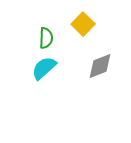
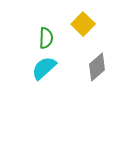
gray diamond: moved 3 px left, 1 px down; rotated 20 degrees counterclockwise
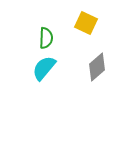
yellow square: moved 3 px right, 1 px up; rotated 20 degrees counterclockwise
cyan semicircle: rotated 8 degrees counterclockwise
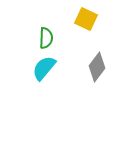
yellow square: moved 4 px up
gray diamond: rotated 12 degrees counterclockwise
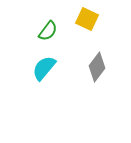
yellow square: moved 1 px right
green semicircle: moved 2 px right, 7 px up; rotated 35 degrees clockwise
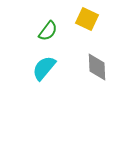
gray diamond: rotated 40 degrees counterclockwise
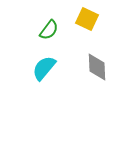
green semicircle: moved 1 px right, 1 px up
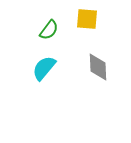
yellow square: rotated 20 degrees counterclockwise
gray diamond: moved 1 px right
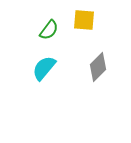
yellow square: moved 3 px left, 1 px down
gray diamond: rotated 48 degrees clockwise
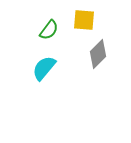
gray diamond: moved 13 px up
